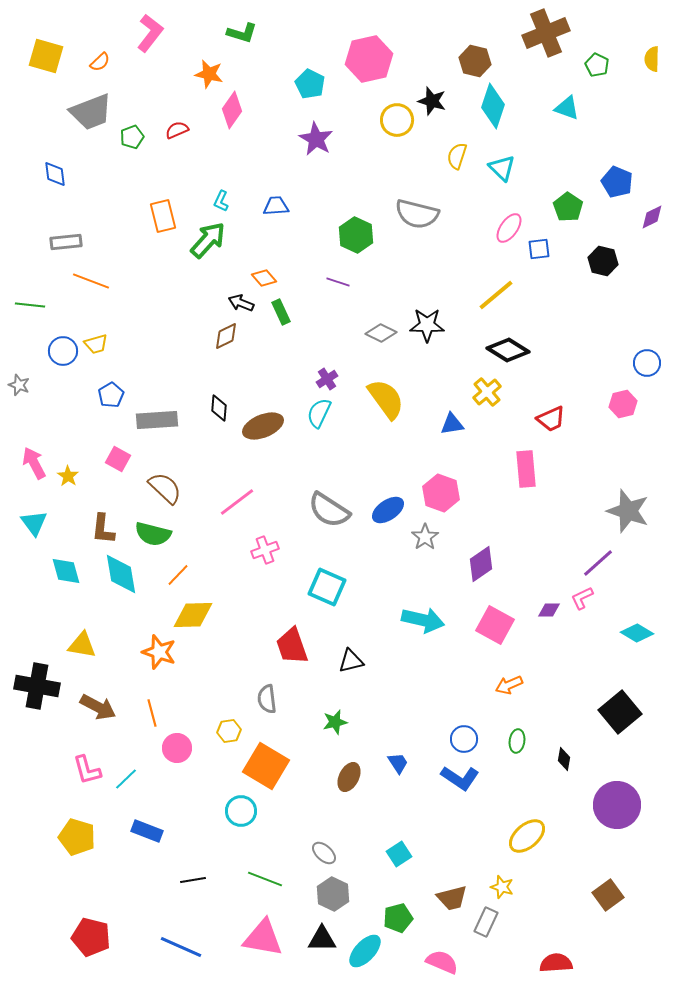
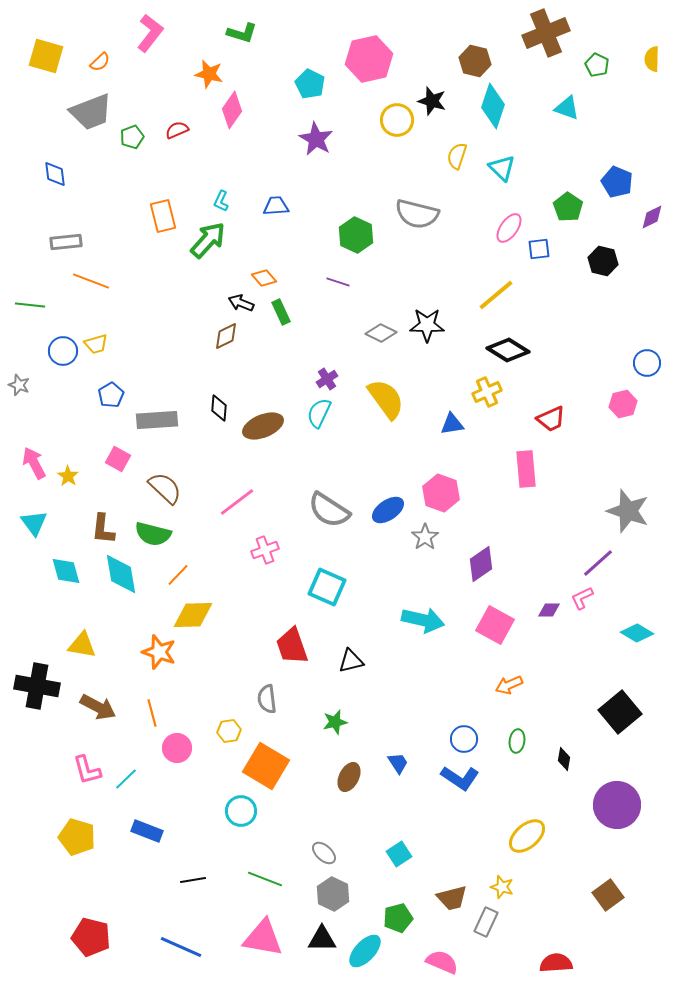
yellow cross at (487, 392): rotated 16 degrees clockwise
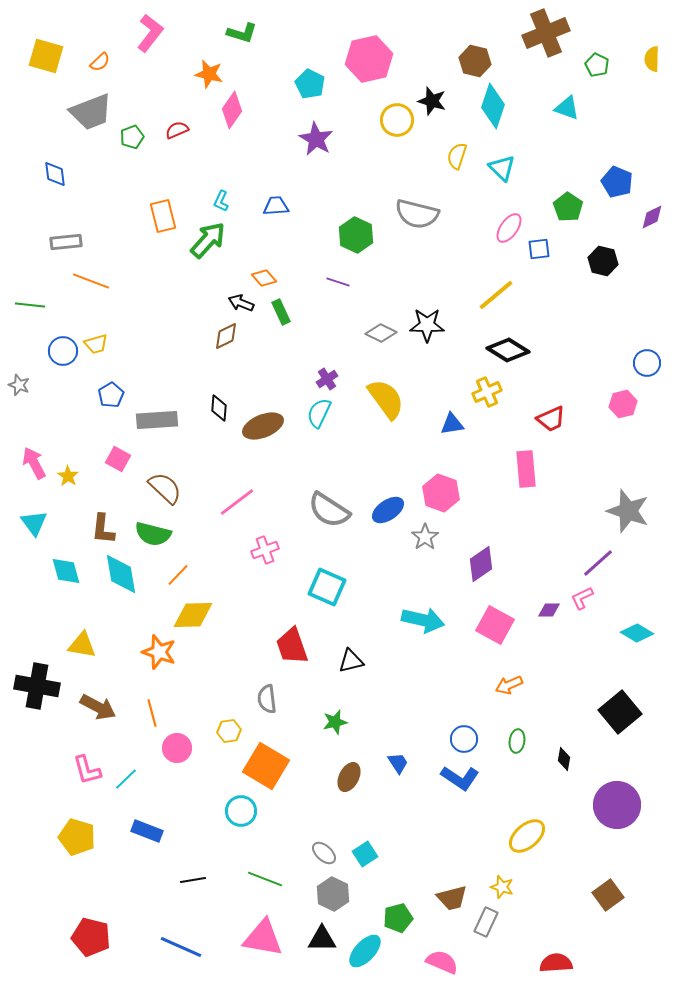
cyan square at (399, 854): moved 34 px left
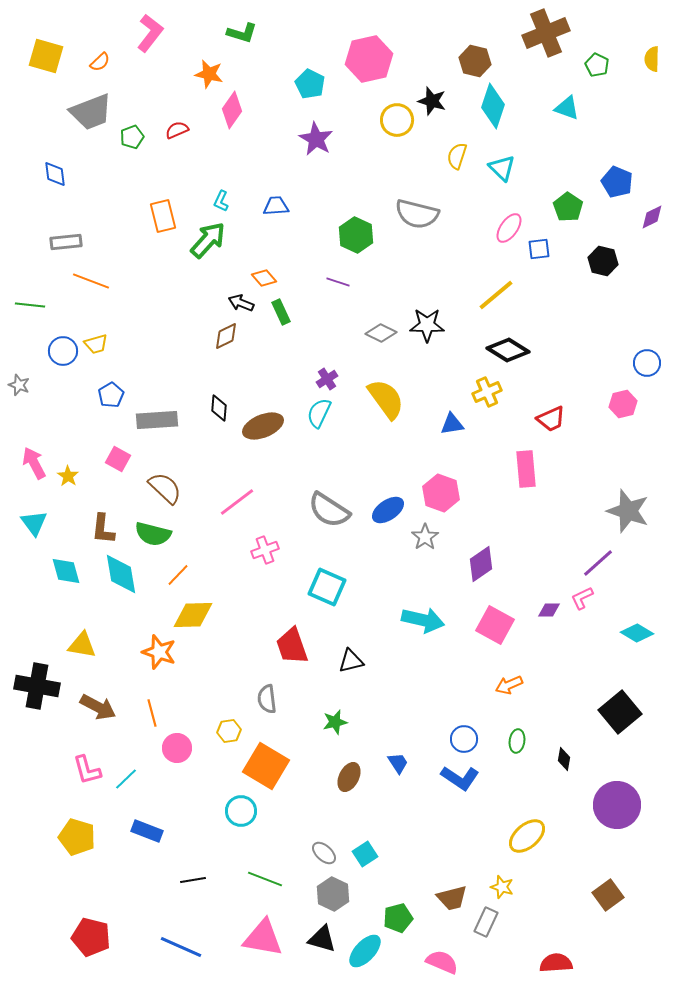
black triangle at (322, 939): rotated 16 degrees clockwise
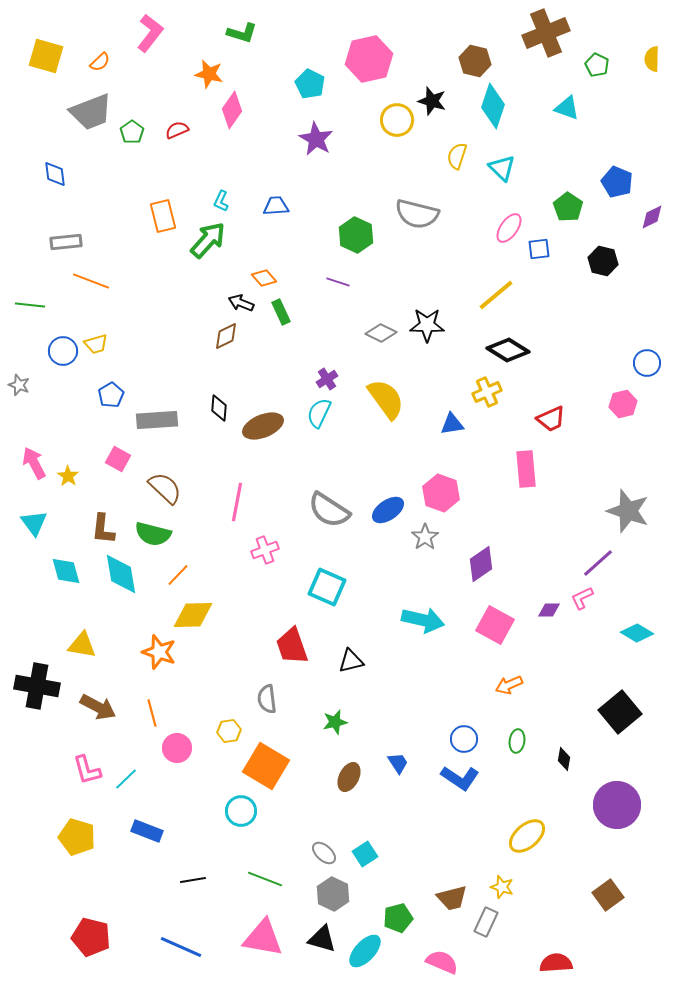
green pentagon at (132, 137): moved 5 px up; rotated 15 degrees counterclockwise
pink line at (237, 502): rotated 42 degrees counterclockwise
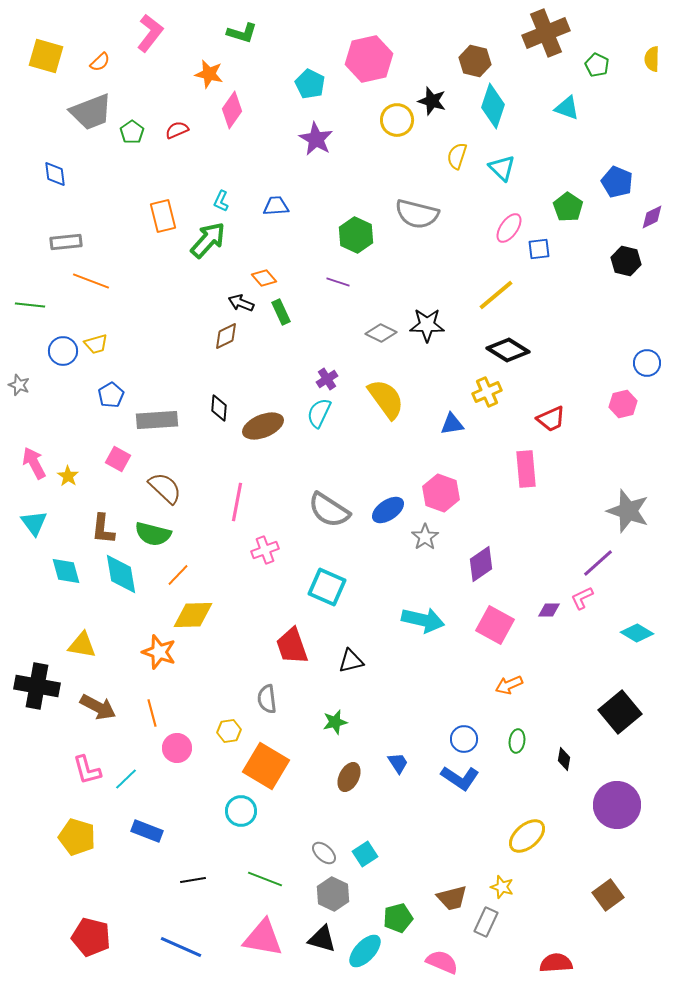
black hexagon at (603, 261): moved 23 px right
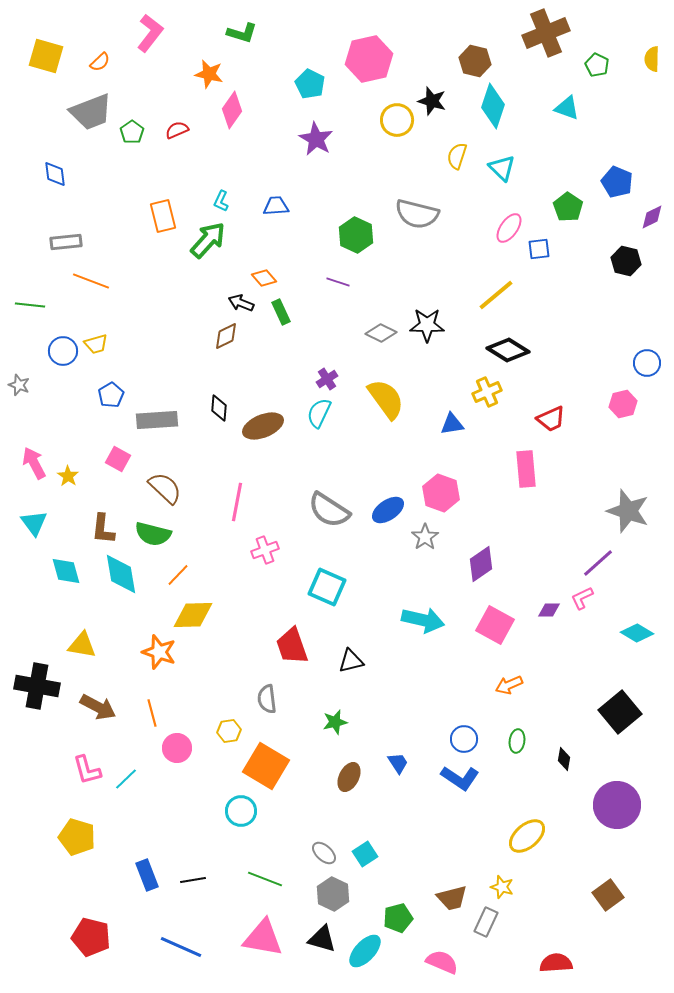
blue rectangle at (147, 831): moved 44 px down; rotated 48 degrees clockwise
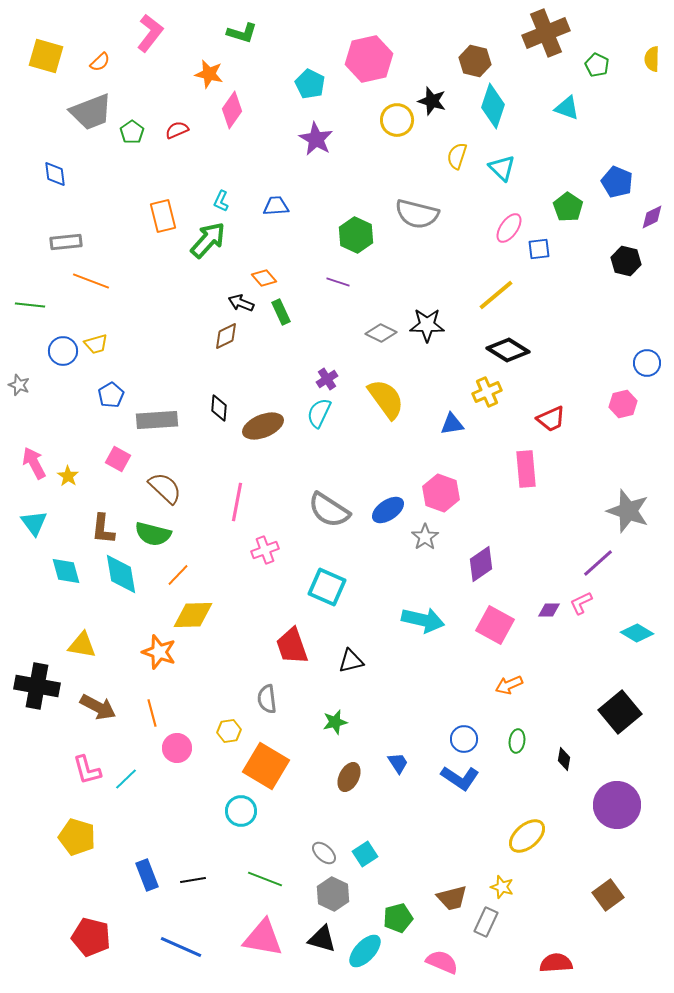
pink L-shape at (582, 598): moved 1 px left, 5 px down
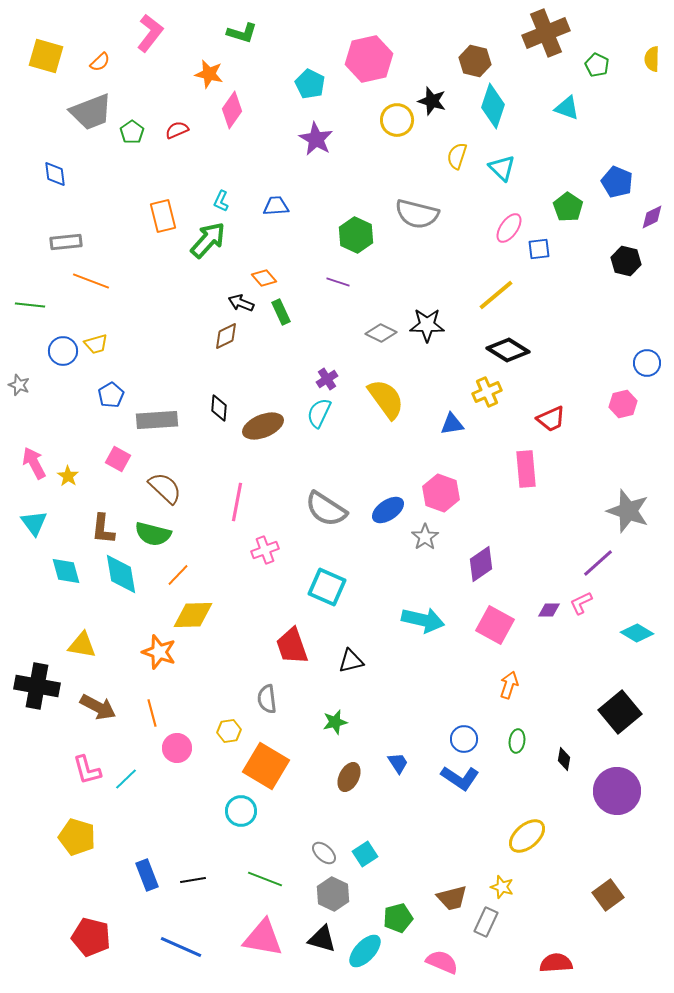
gray semicircle at (329, 510): moved 3 px left, 1 px up
orange arrow at (509, 685): rotated 132 degrees clockwise
purple circle at (617, 805): moved 14 px up
